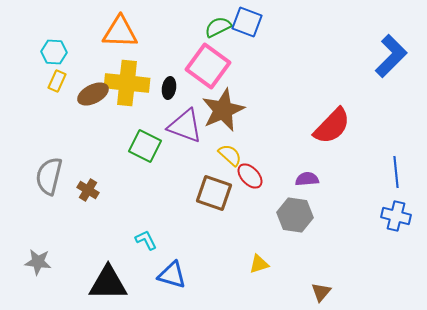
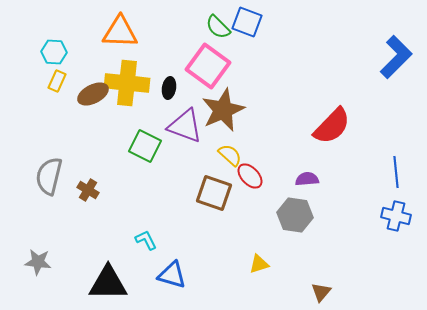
green semicircle: rotated 108 degrees counterclockwise
blue L-shape: moved 5 px right, 1 px down
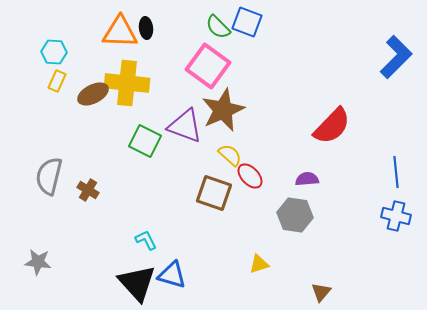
black ellipse: moved 23 px left, 60 px up; rotated 15 degrees counterclockwise
green square: moved 5 px up
black triangle: moved 29 px right; rotated 48 degrees clockwise
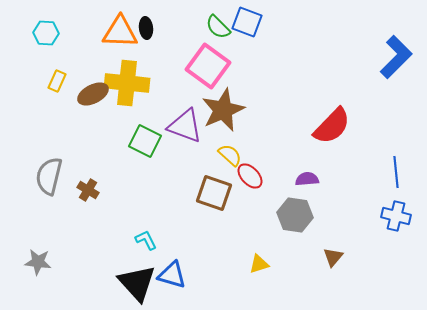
cyan hexagon: moved 8 px left, 19 px up
brown triangle: moved 12 px right, 35 px up
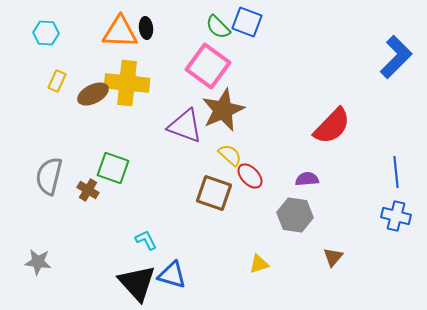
green square: moved 32 px left, 27 px down; rotated 8 degrees counterclockwise
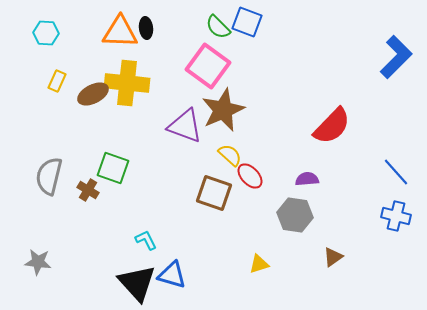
blue line: rotated 36 degrees counterclockwise
brown triangle: rotated 15 degrees clockwise
